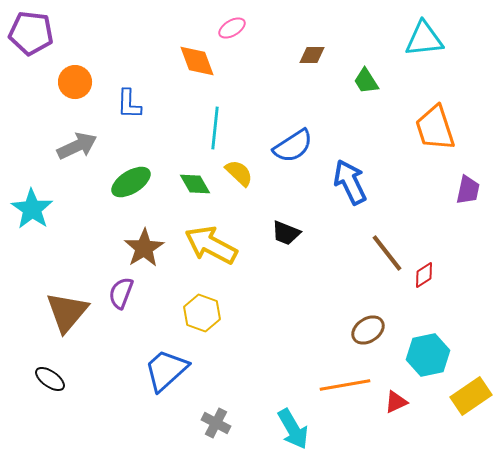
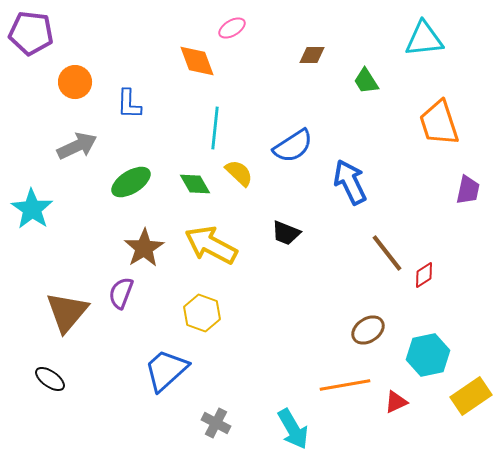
orange trapezoid: moved 4 px right, 5 px up
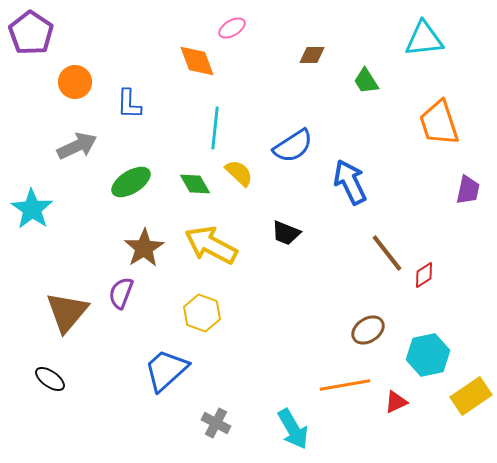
purple pentagon: rotated 27 degrees clockwise
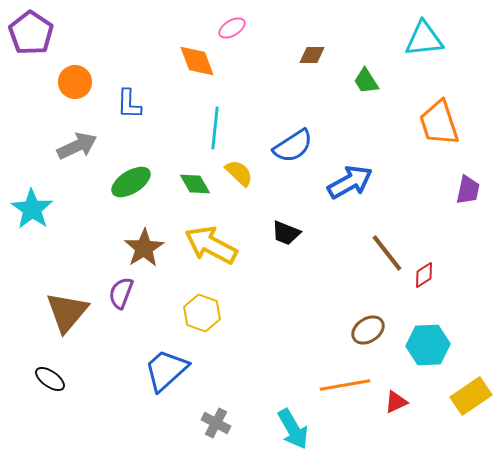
blue arrow: rotated 87 degrees clockwise
cyan hexagon: moved 10 px up; rotated 9 degrees clockwise
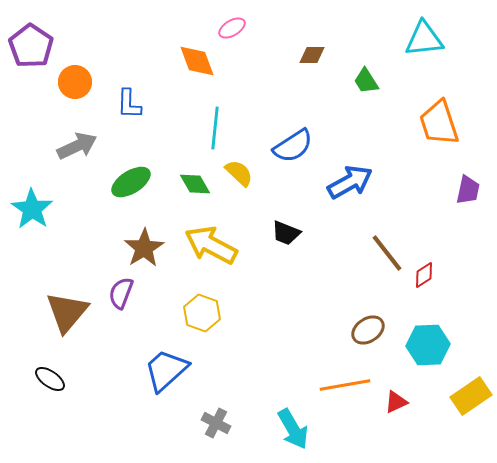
purple pentagon: moved 13 px down
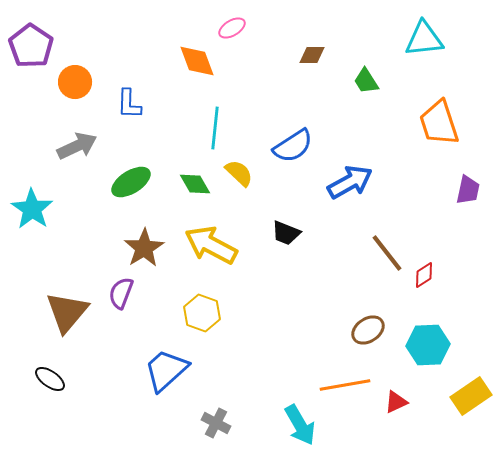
cyan arrow: moved 7 px right, 4 px up
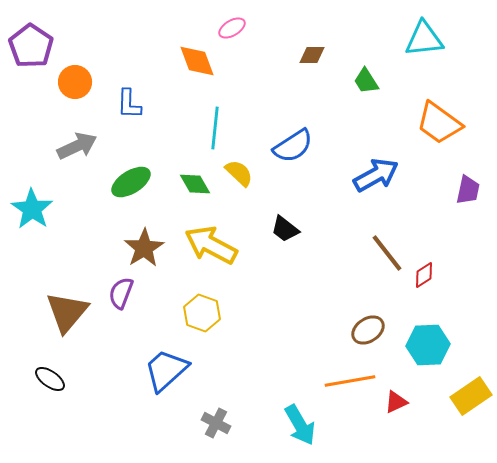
orange trapezoid: rotated 36 degrees counterclockwise
blue arrow: moved 26 px right, 7 px up
black trapezoid: moved 1 px left, 4 px up; rotated 16 degrees clockwise
orange line: moved 5 px right, 4 px up
